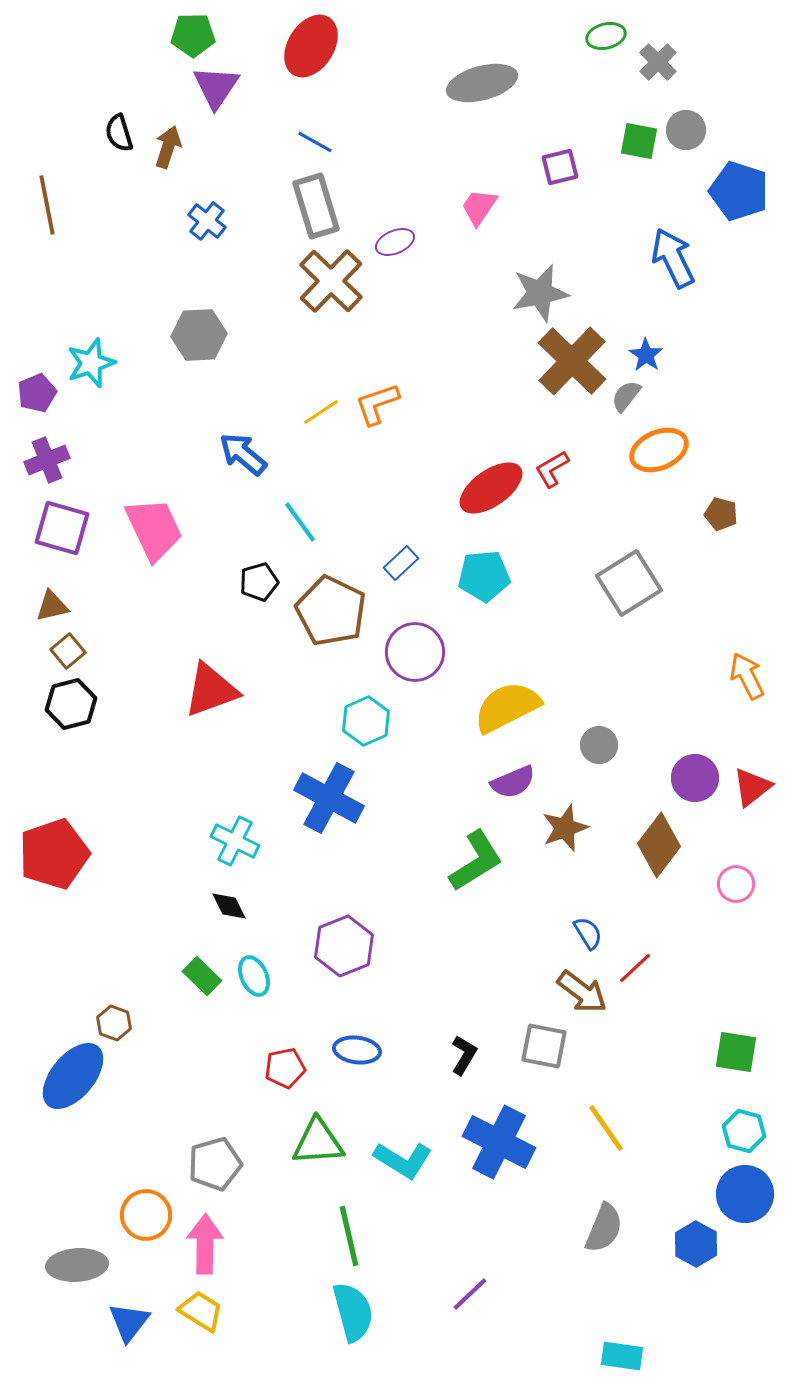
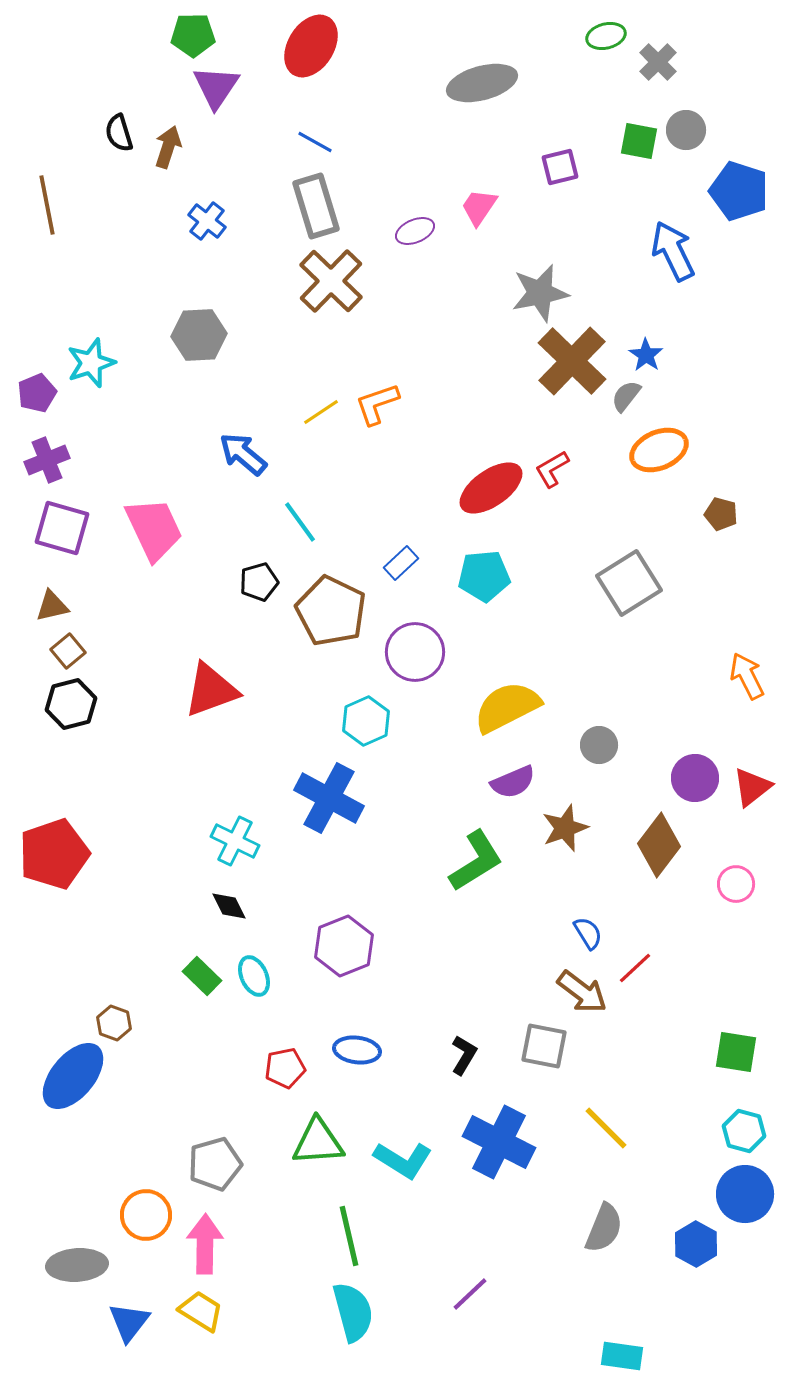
purple ellipse at (395, 242): moved 20 px right, 11 px up
blue arrow at (673, 258): moved 7 px up
yellow line at (606, 1128): rotated 10 degrees counterclockwise
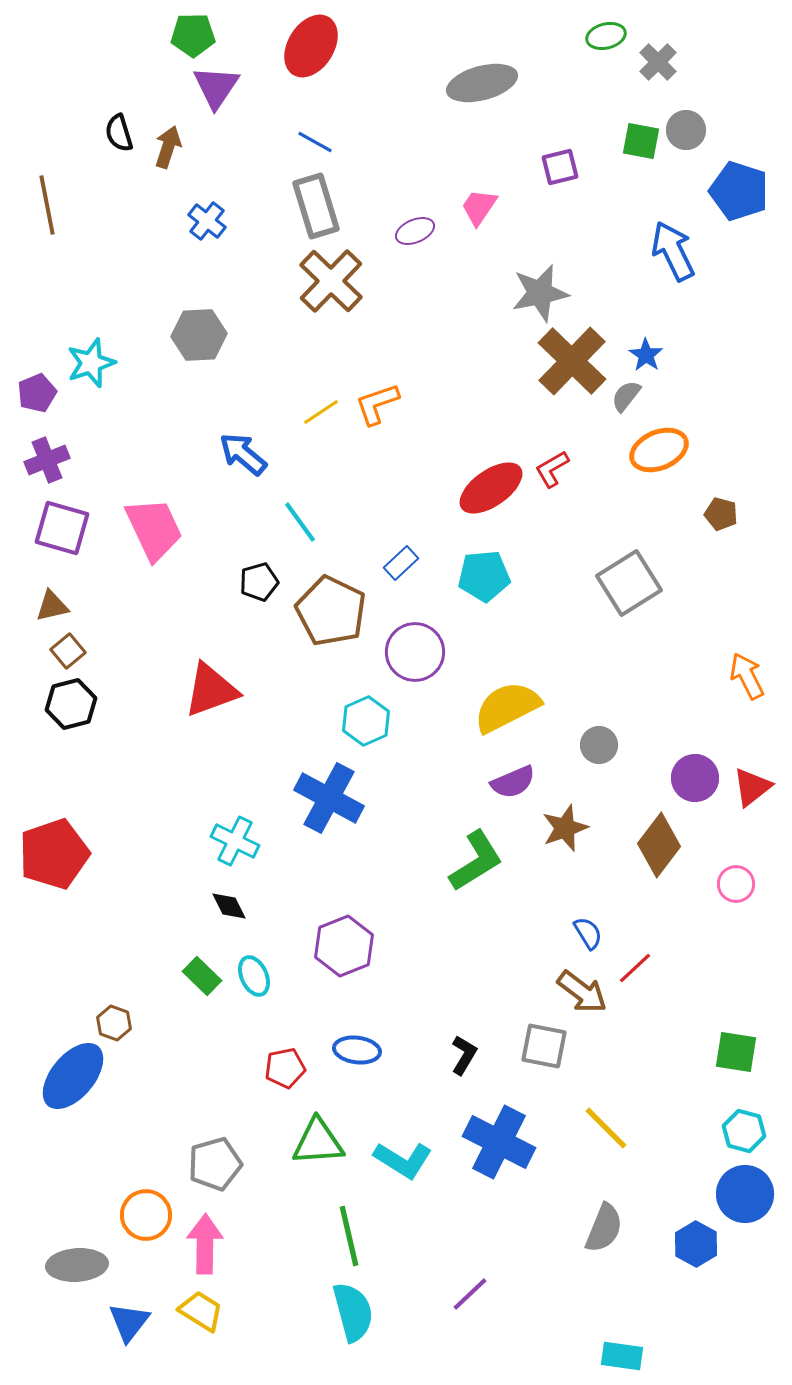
green square at (639, 141): moved 2 px right
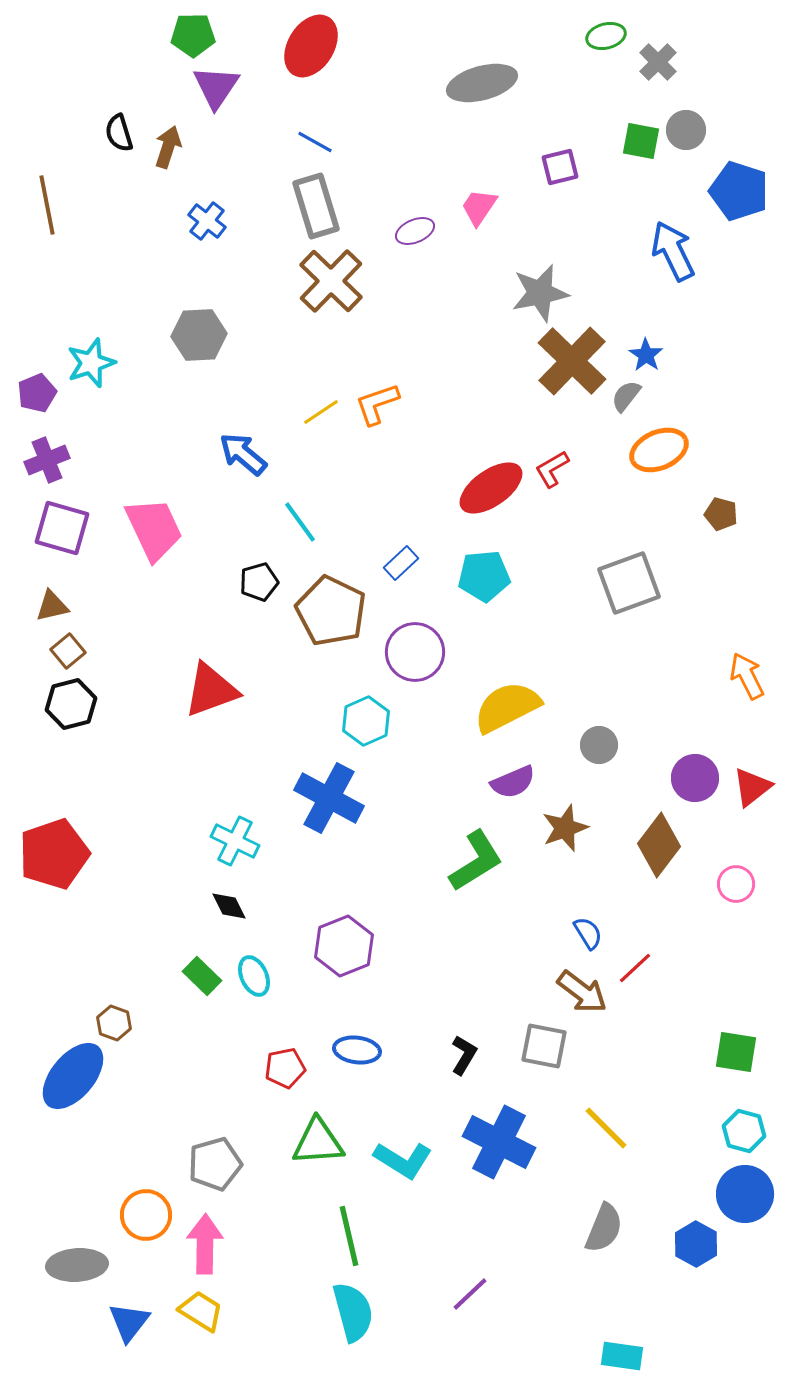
gray square at (629, 583): rotated 12 degrees clockwise
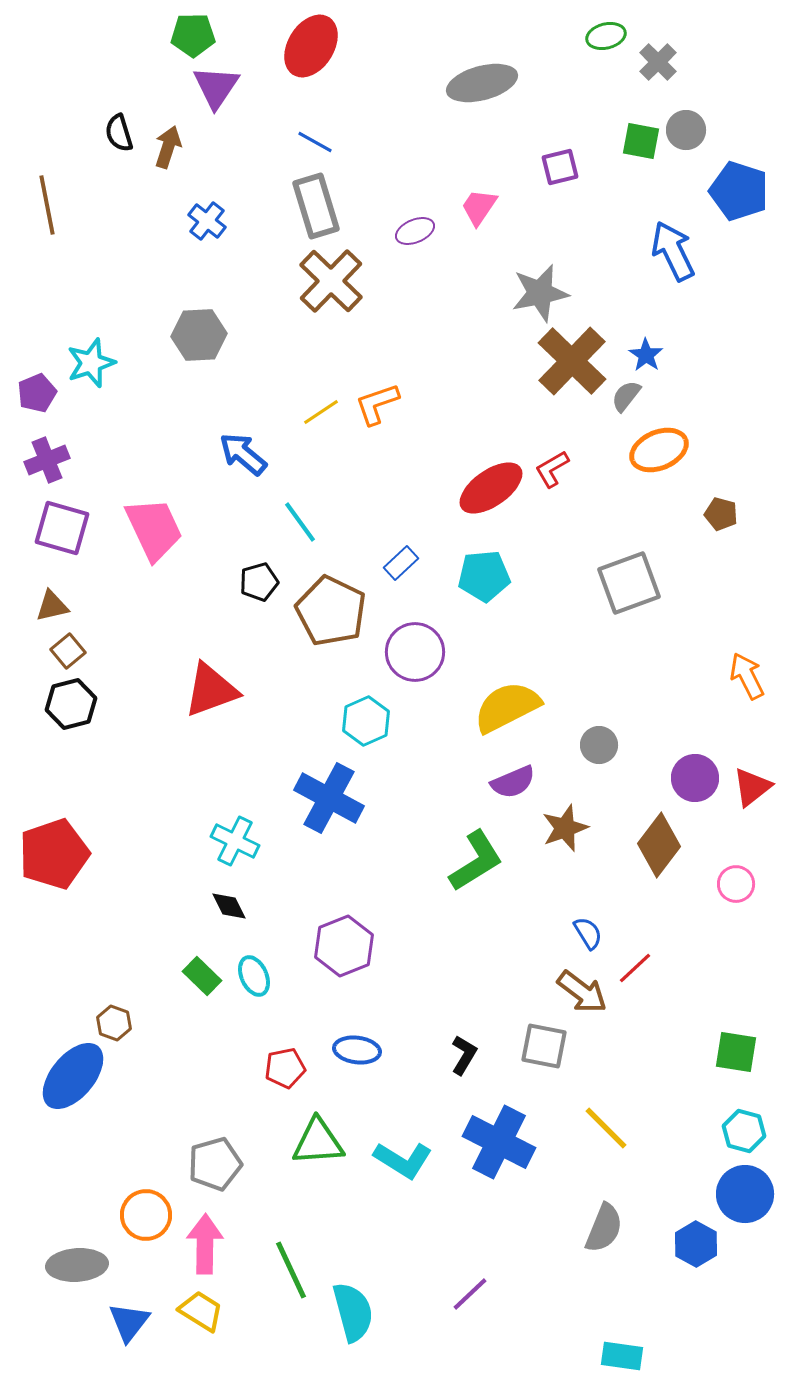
green line at (349, 1236): moved 58 px left, 34 px down; rotated 12 degrees counterclockwise
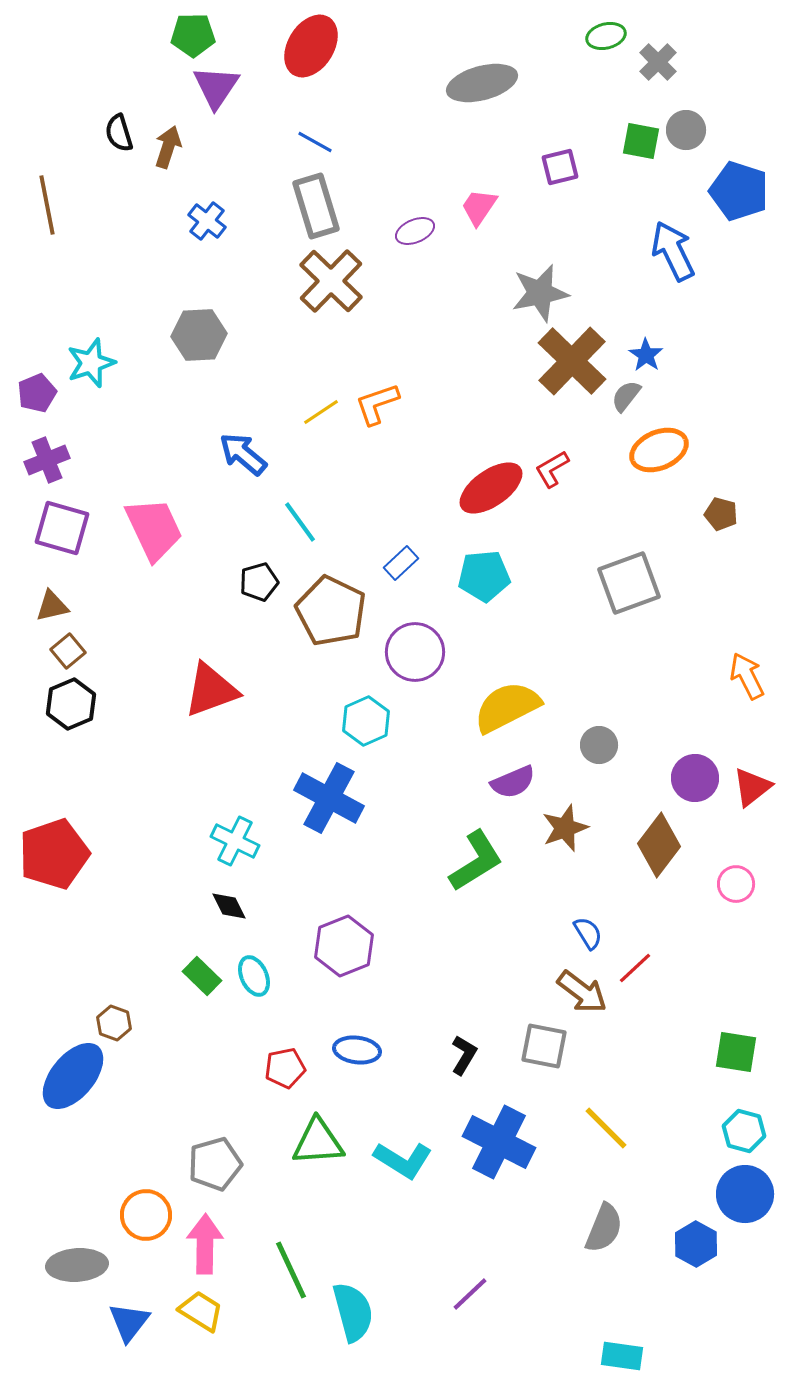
black hexagon at (71, 704): rotated 9 degrees counterclockwise
